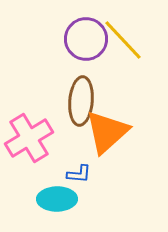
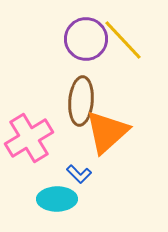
blue L-shape: rotated 40 degrees clockwise
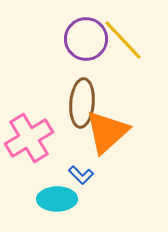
brown ellipse: moved 1 px right, 2 px down
blue L-shape: moved 2 px right, 1 px down
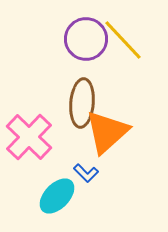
pink cross: moved 1 px up; rotated 15 degrees counterclockwise
blue L-shape: moved 5 px right, 2 px up
cyan ellipse: moved 3 px up; rotated 45 degrees counterclockwise
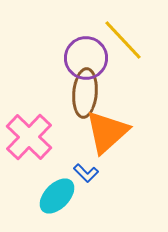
purple circle: moved 19 px down
brown ellipse: moved 3 px right, 10 px up
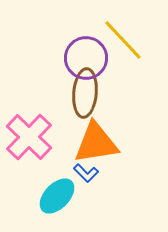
orange triangle: moved 11 px left, 11 px down; rotated 33 degrees clockwise
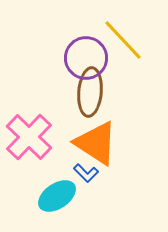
brown ellipse: moved 5 px right, 1 px up
orange triangle: rotated 42 degrees clockwise
cyan ellipse: rotated 12 degrees clockwise
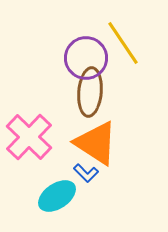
yellow line: moved 3 px down; rotated 9 degrees clockwise
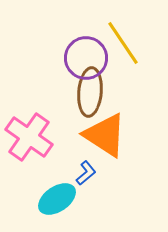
pink cross: rotated 9 degrees counterclockwise
orange triangle: moved 9 px right, 8 px up
blue L-shape: rotated 85 degrees counterclockwise
cyan ellipse: moved 3 px down
